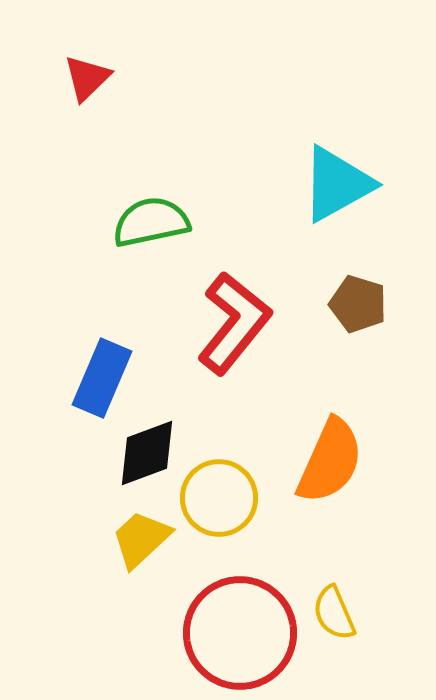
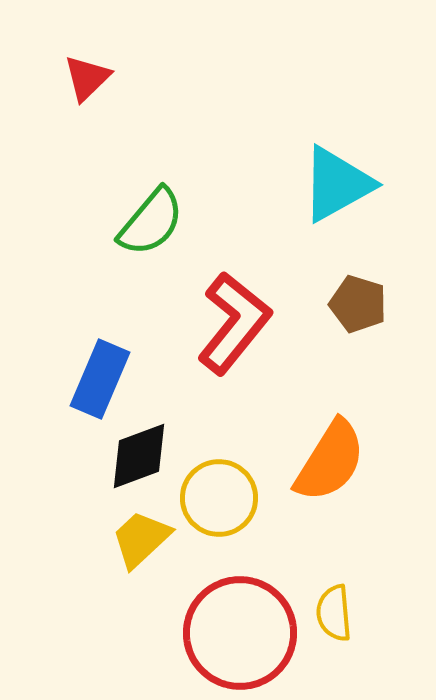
green semicircle: rotated 142 degrees clockwise
blue rectangle: moved 2 px left, 1 px down
black diamond: moved 8 px left, 3 px down
orange semicircle: rotated 8 degrees clockwise
yellow semicircle: rotated 18 degrees clockwise
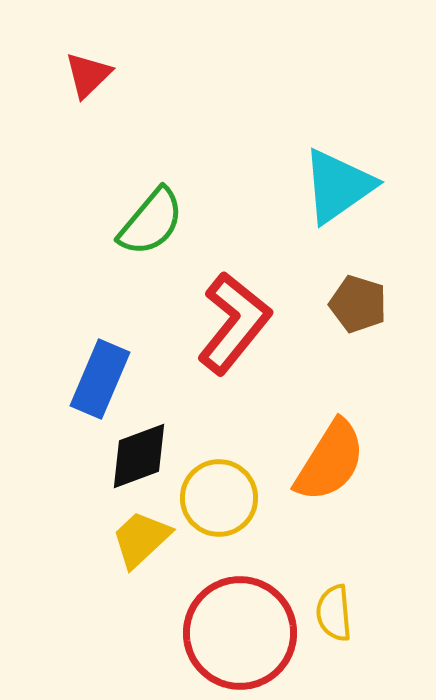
red triangle: moved 1 px right, 3 px up
cyan triangle: moved 1 px right, 2 px down; rotated 6 degrees counterclockwise
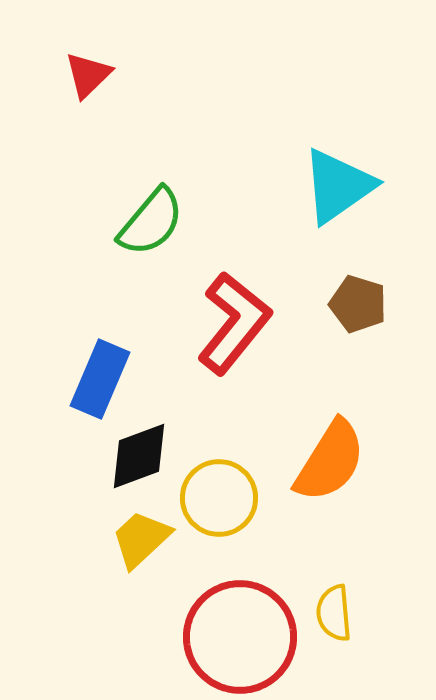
red circle: moved 4 px down
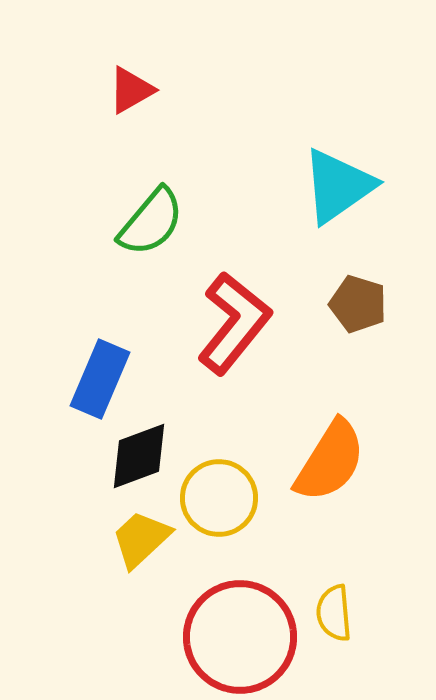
red triangle: moved 43 px right, 15 px down; rotated 14 degrees clockwise
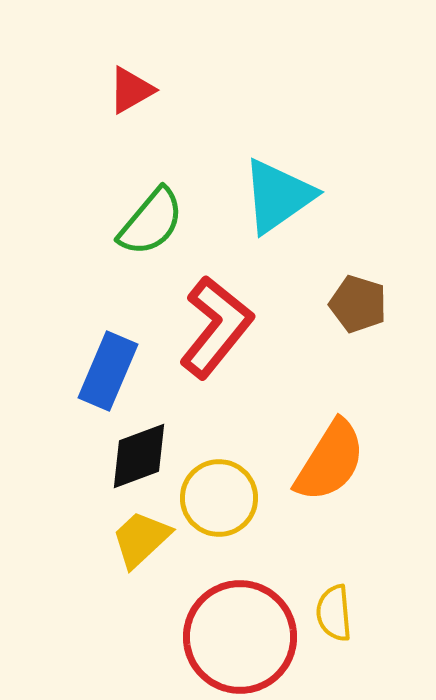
cyan triangle: moved 60 px left, 10 px down
red L-shape: moved 18 px left, 4 px down
blue rectangle: moved 8 px right, 8 px up
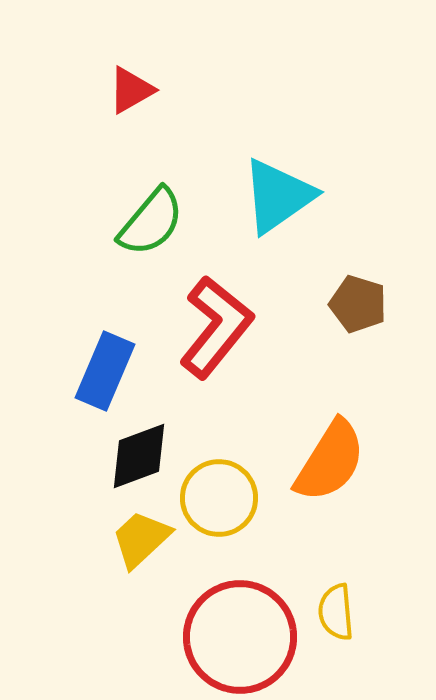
blue rectangle: moved 3 px left
yellow semicircle: moved 2 px right, 1 px up
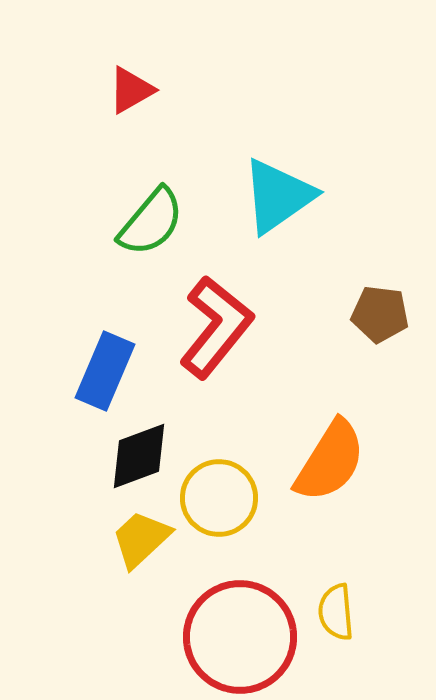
brown pentagon: moved 22 px right, 10 px down; rotated 10 degrees counterclockwise
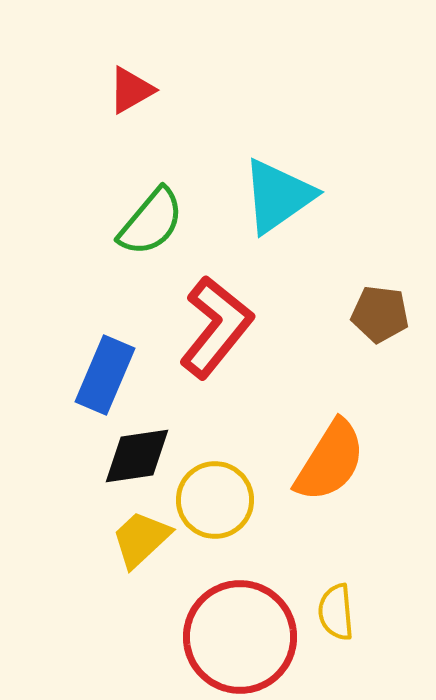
blue rectangle: moved 4 px down
black diamond: moved 2 px left; rotated 12 degrees clockwise
yellow circle: moved 4 px left, 2 px down
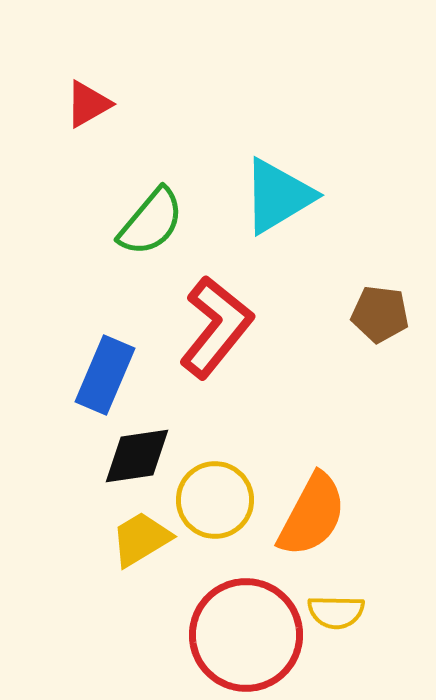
red triangle: moved 43 px left, 14 px down
cyan triangle: rotated 4 degrees clockwise
orange semicircle: moved 18 px left, 54 px down; rotated 4 degrees counterclockwise
yellow trapezoid: rotated 12 degrees clockwise
yellow semicircle: rotated 84 degrees counterclockwise
red circle: moved 6 px right, 2 px up
